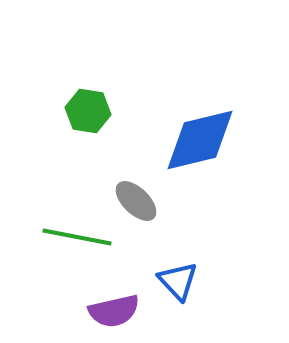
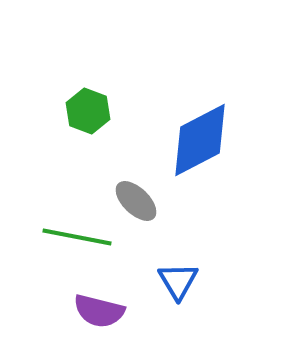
green hexagon: rotated 12 degrees clockwise
blue diamond: rotated 14 degrees counterclockwise
blue triangle: rotated 12 degrees clockwise
purple semicircle: moved 15 px left; rotated 27 degrees clockwise
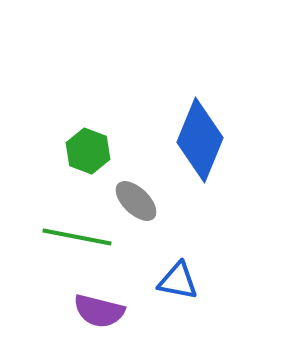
green hexagon: moved 40 px down
blue diamond: rotated 40 degrees counterclockwise
blue triangle: rotated 48 degrees counterclockwise
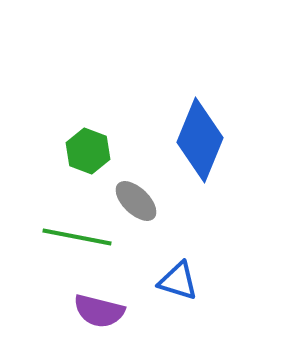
blue triangle: rotated 6 degrees clockwise
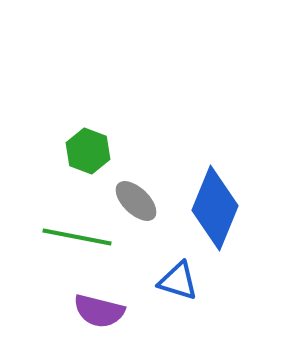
blue diamond: moved 15 px right, 68 px down
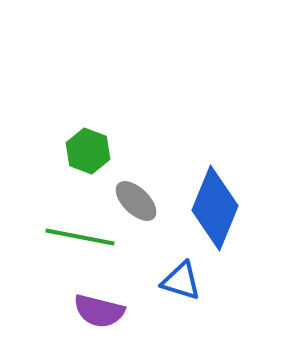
green line: moved 3 px right
blue triangle: moved 3 px right
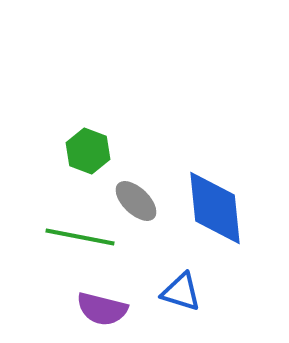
blue diamond: rotated 28 degrees counterclockwise
blue triangle: moved 11 px down
purple semicircle: moved 3 px right, 2 px up
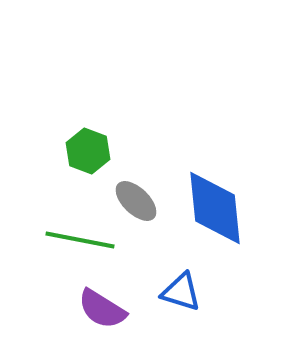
green line: moved 3 px down
purple semicircle: rotated 18 degrees clockwise
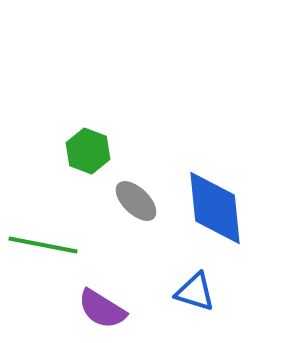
green line: moved 37 px left, 5 px down
blue triangle: moved 14 px right
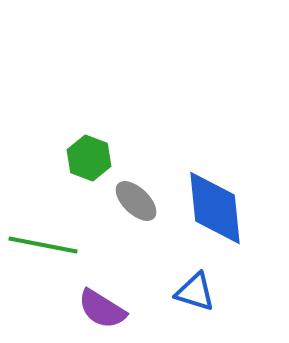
green hexagon: moved 1 px right, 7 px down
